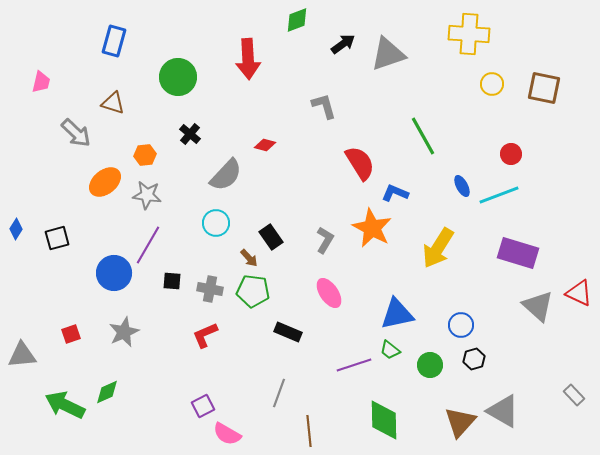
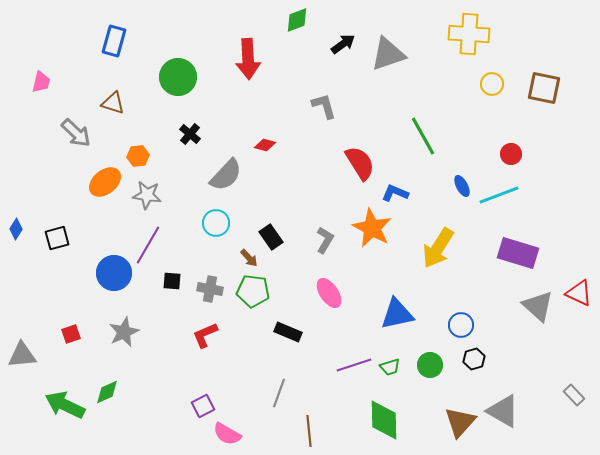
orange hexagon at (145, 155): moved 7 px left, 1 px down
green trapezoid at (390, 350): moved 17 px down; rotated 55 degrees counterclockwise
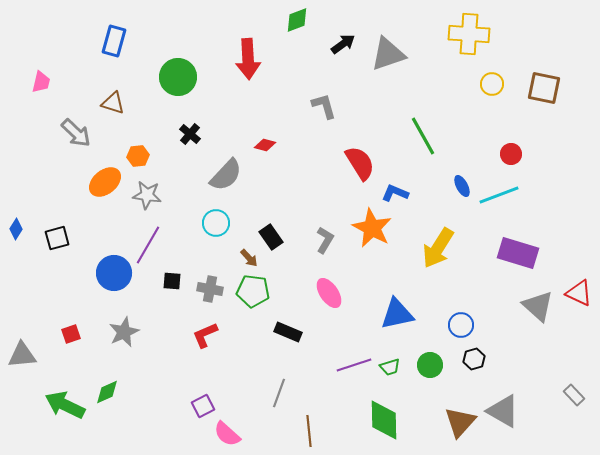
pink semicircle at (227, 434): rotated 12 degrees clockwise
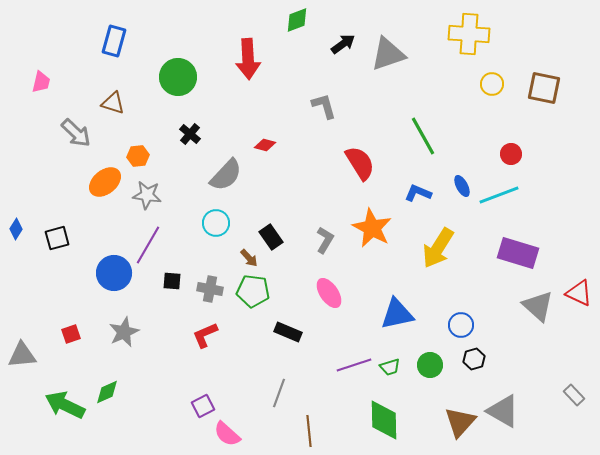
blue L-shape at (395, 193): moved 23 px right
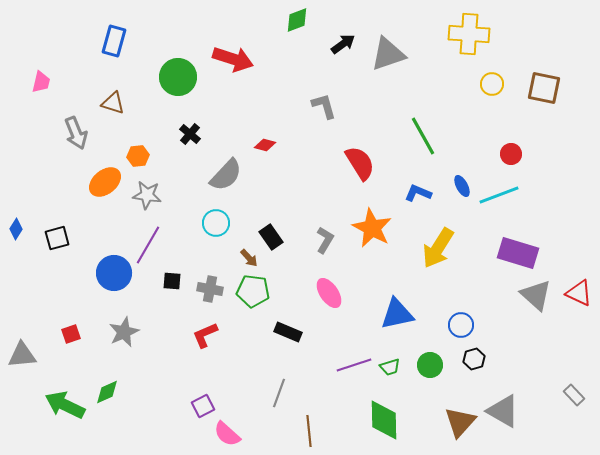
red arrow at (248, 59): moved 15 px left; rotated 69 degrees counterclockwise
gray arrow at (76, 133): rotated 24 degrees clockwise
gray triangle at (538, 306): moved 2 px left, 11 px up
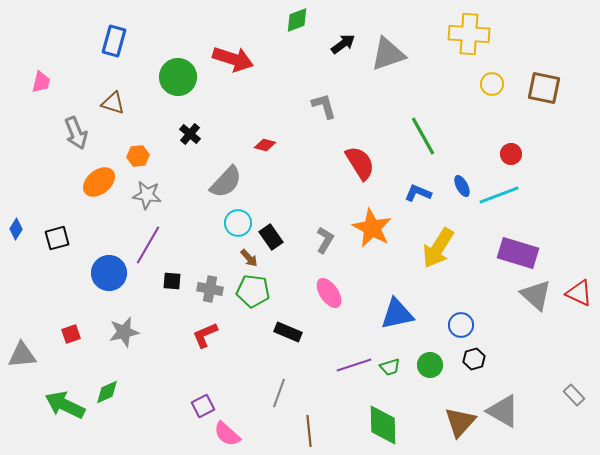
gray semicircle at (226, 175): moved 7 px down
orange ellipse at (105, 182): moved 6 px left
cyan circle at (216, 223): moved 22 px right
blue circle at (114, 273): moved 5 px left
gray star at (124, 332): rotated 12 degrees clockwise
green diamond at (384, 420): moved 1 px left, 5 px down
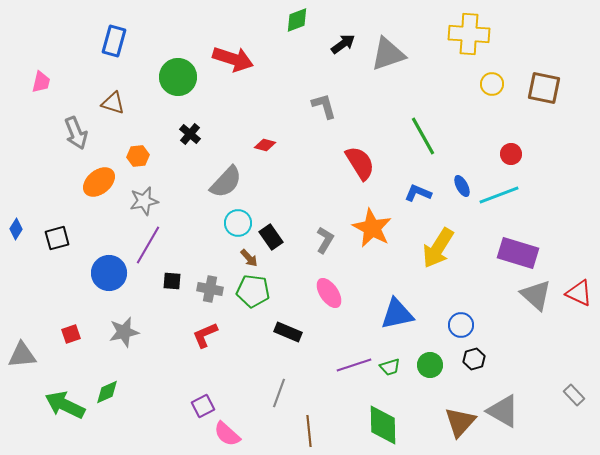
gray star at (147, 195): moved 3 px left, 6 px down; rotated 20 degrees counterclockwise
